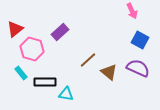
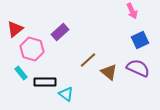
blue square: rotated 36 degrees clockwise
cyan triangle: rotated 28 degrees clockwise
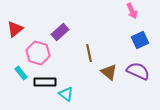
pink hexagon: moved 6 px right, 4 px down
brown line: moved 1 px right, 7 px up; rotated 60 degrees counterclockwise
purple semicircle: moved 3 px down
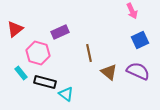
purple rectangle: rotated 18 degrees clockwise
black rectangle: rotated 15 degrees clockwise
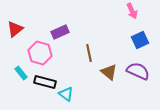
pink hexagon: moved 2 px right
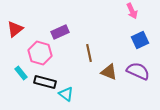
brown triangle: rotated 18 degrees counterclockwise
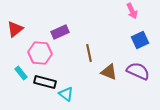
pink hexagon: rotated 10 degrees counterclockwise
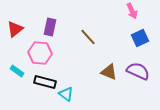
purple rectangle: moved 10 px left, 5 px up; rotated 54 degrees counterclockwise
blue square: moved 2 px up
brown line: moved 1 px left, 16 px up; rotated 30 degrees counterclockwise
cyan rectangle: moved 4 px left, 2 px up; rotated 16 degrees counterclockwise
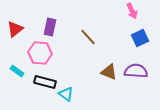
purple semicircle: moved 2 px left; rotated 20 degrees counterclockwise
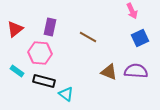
brown line: rotated 18 degrees counterclockwise
black rectangle: moved 1 px left, 1 px up
